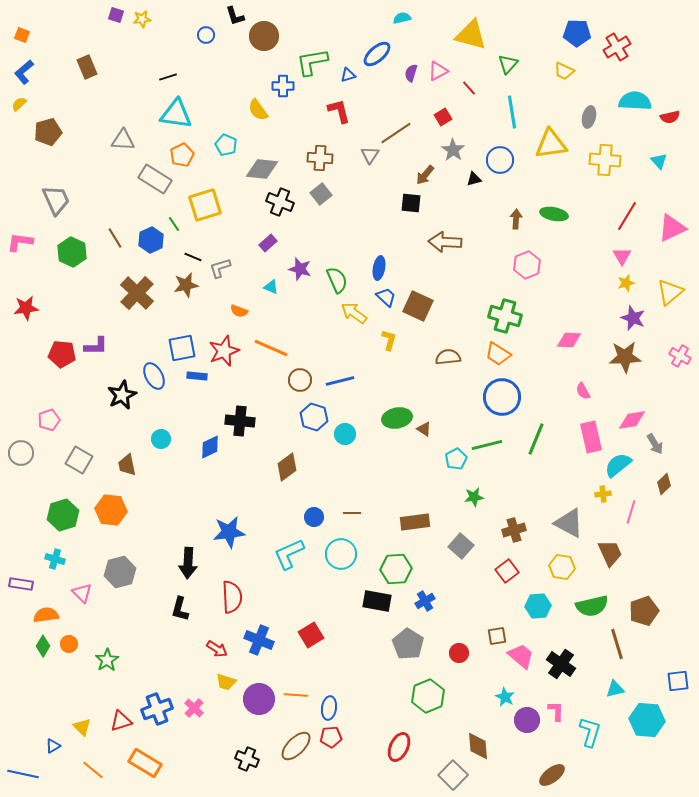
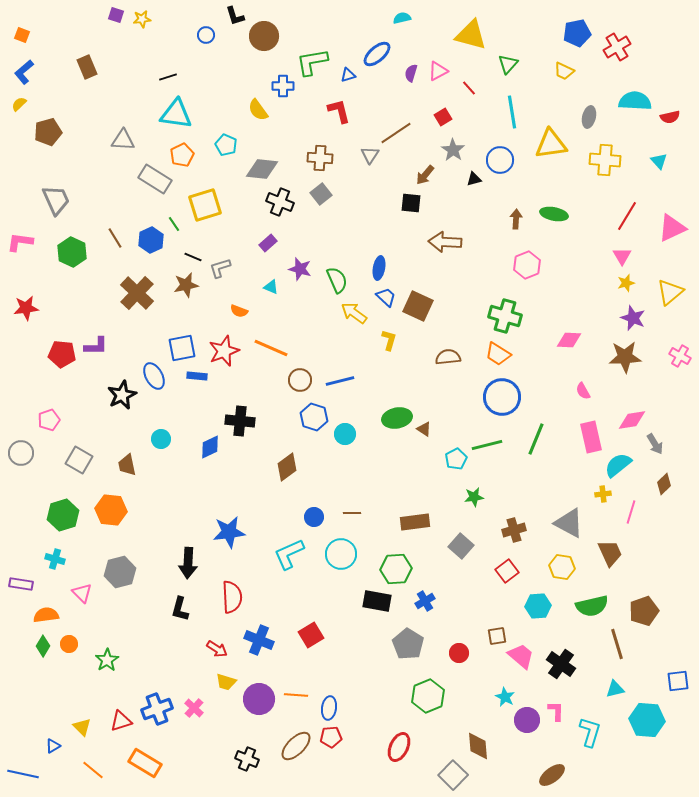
blue pentagon at (577, 33): rotated 12 degrees counterclockwise
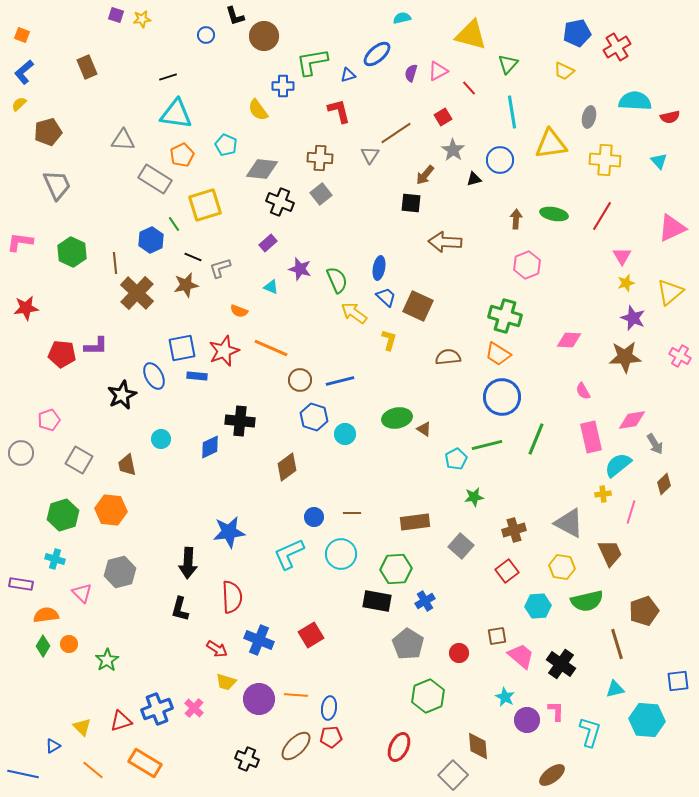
gray trapezoid at (56, 200): moved 1 px right, 15 px up
red line at (627, 216): moved 25 px left
brown line at (115, 238): moved 25 px down; rotated 25 degrees clockwise
green semicircle at (592, 606): moved 5 px left, 5 px up
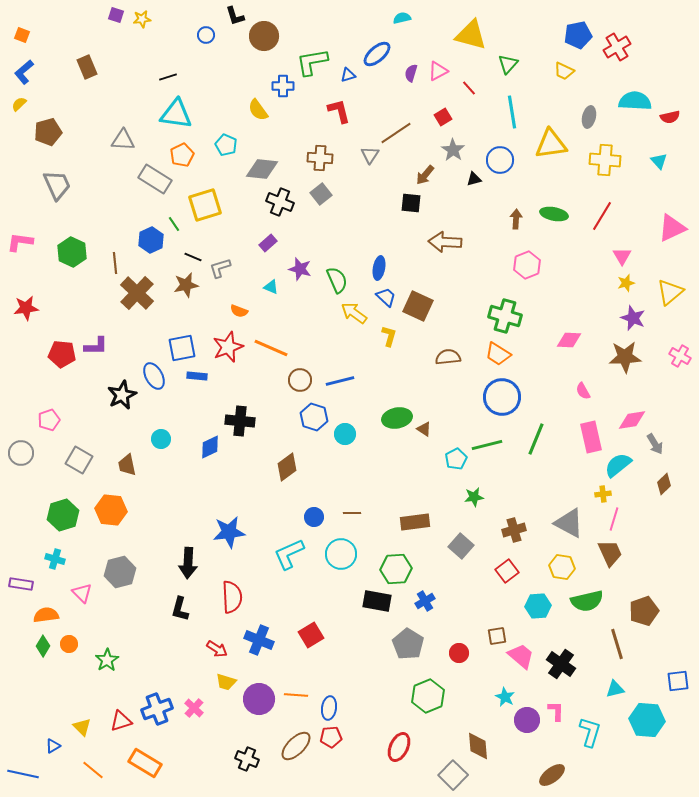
blue pentagon at (577, 33): moved 1 px right, 2 px down
yellow L-shape at (389, 340): moved 4 px up
red star at (224, 351): moved 4 px right, 4 px up
pink line at (631, 512): moved 17 px left, 7 px down
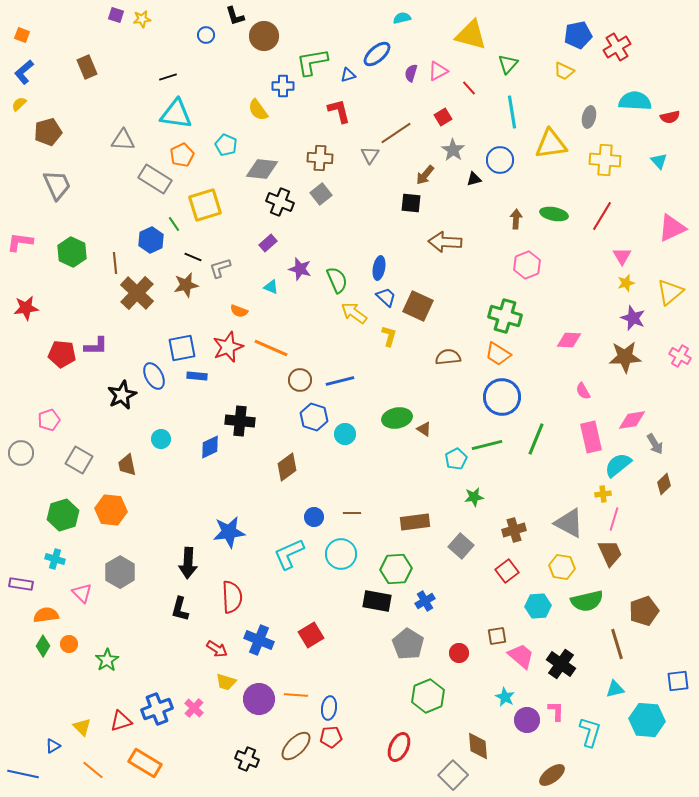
gray hexagon at (120, 572): rotated 16 degrees counterclockwise
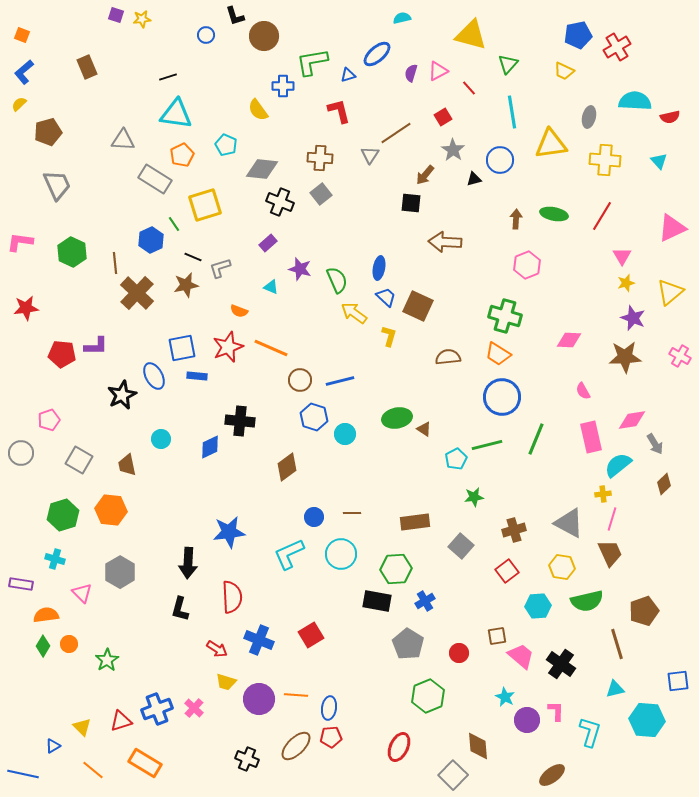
pink line at (614, 519): moved 2 px left
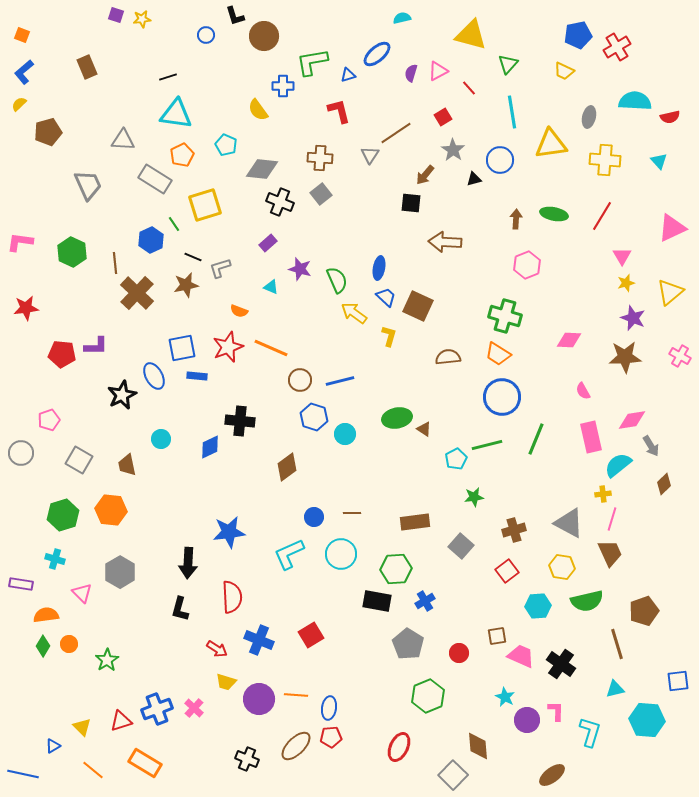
gray trapezoid at (57, 185): moved 31 px right
gray arrow at (655, 444): moved 4 px left, 2 px down
pink trapezoid at (521, 656): rotated 16 degrees counterclockwise
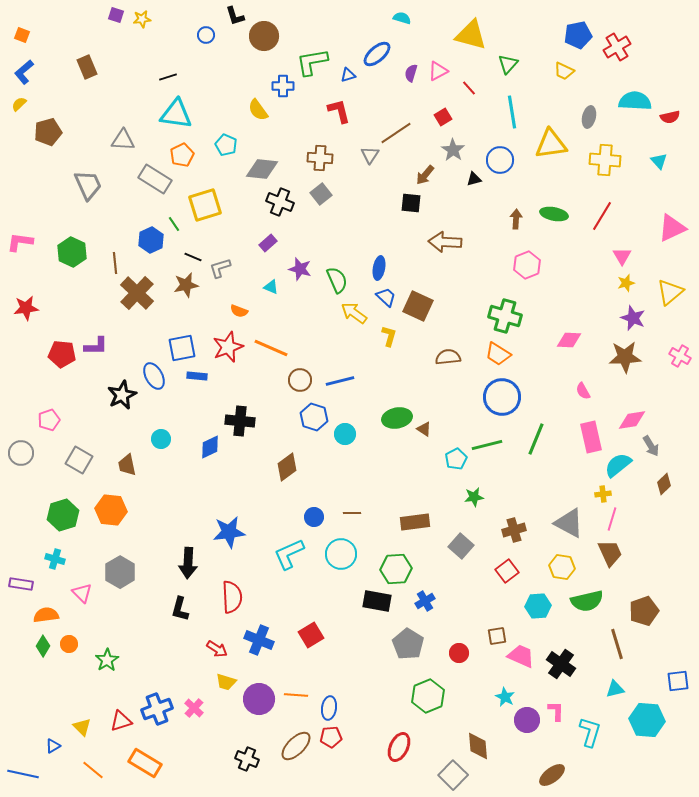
cyan semicircle at (402, 18): rotated 30 degrees clockwise
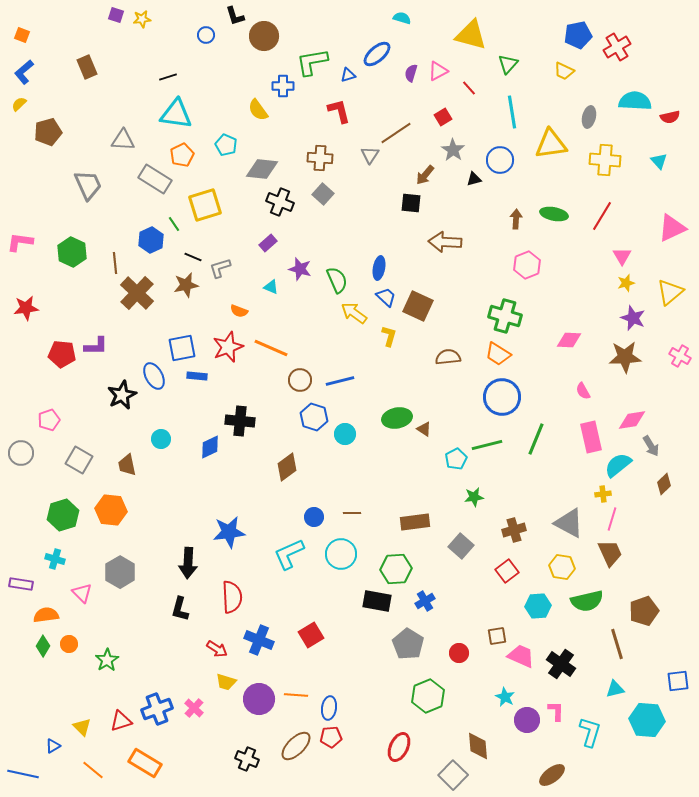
gray square at (321, 194): moved 2 px right; rotated 10 degrees counterclockwise
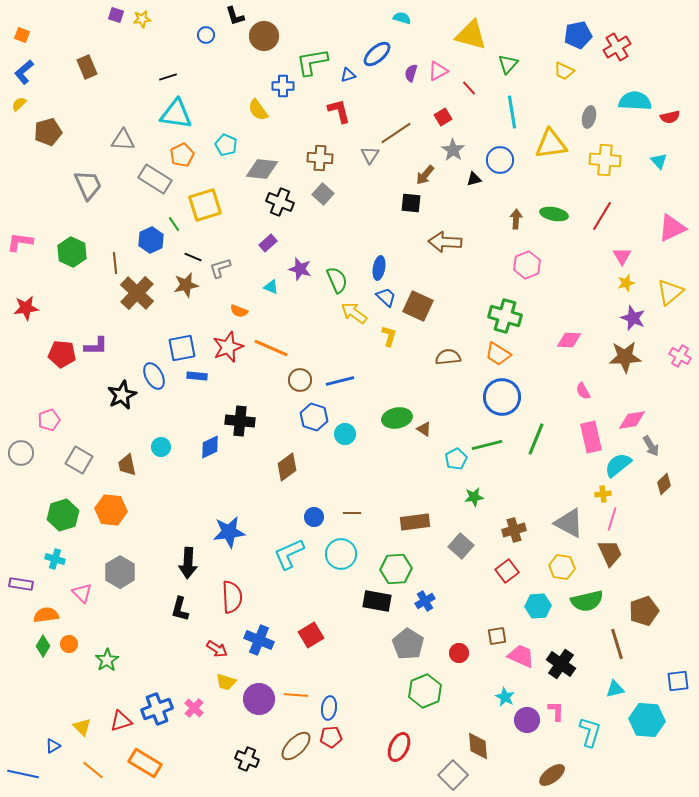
cyan circle at (161, 439): moved 8 px down
green hexagon at (428, 696): moved 3 px left, 5 px up
